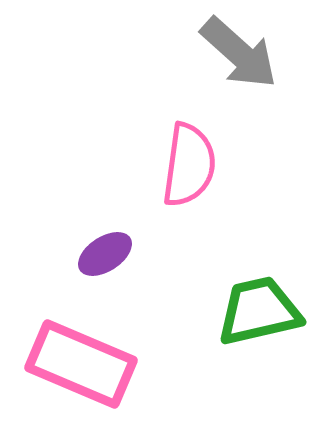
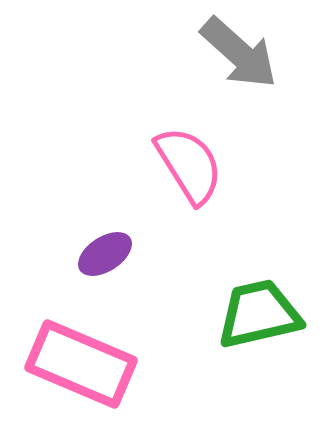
pink semicircle: rotated 40 degrees counterclockwise
green trapezoid: moved 3 px down
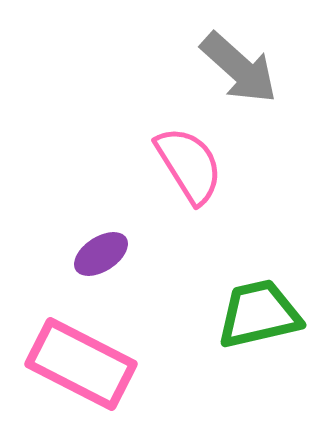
gray arrow: moved 15 px down
purple ellipse: moved 4 px left
pink rectangle: rotated 4 degrees clockwise
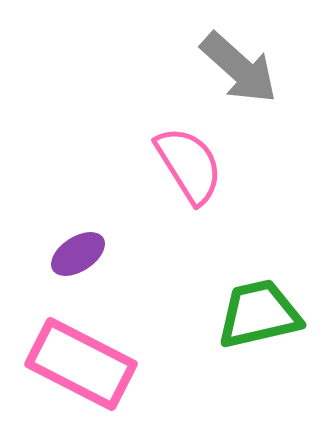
purple ellipse: moved 23 px left
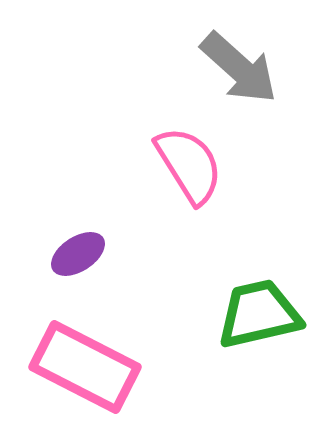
pink rectangle: moved 4 px right, 3 px down
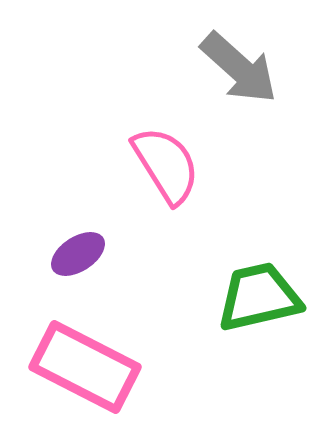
pink semicircle: moved 23 px left
green trapezoid: moved 17 px up
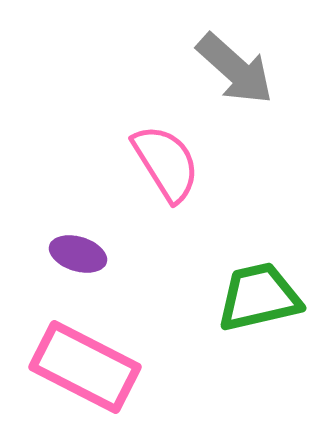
gray arrow: moved 4 px left, 1 px down
pink semicircle: moved 2 px up
purple ellipse: rotated 50 degrees clockwise
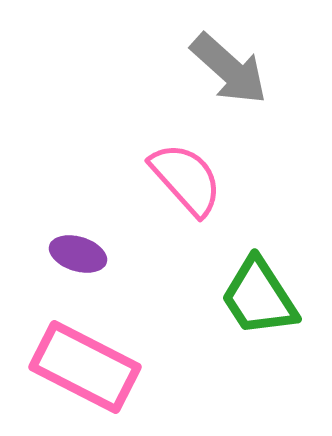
gray arrow: moved 6 px left
pink semicircle: moved 20 px right, 16 px down; rotated 10 degrees counterclockwise
green trapezoid: rotated 110 degrees counterclockwise
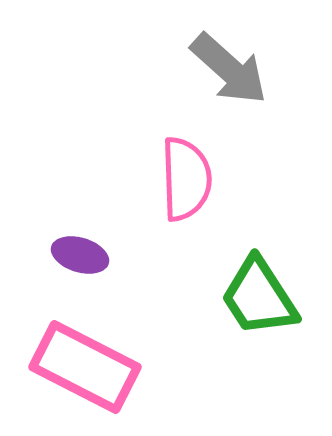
pink semicircle: rotated 40 degrees clockwise
purple ellipse: moved 2 px right, 1 px down
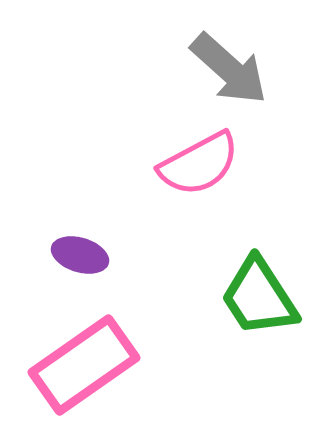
pink semicircle: moved 13 px right, 15 px up; rotated 64 degrees clockwise
pink rectangle: moved 1 px left, 2 px up; rotated 62 degrees counterclockwise
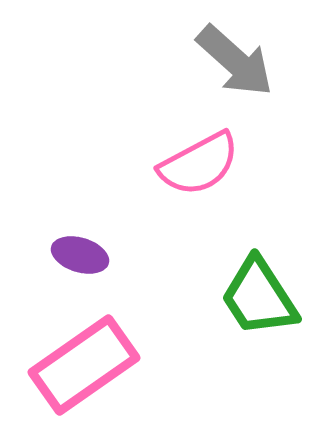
gray arrow: moved 6 px right, 8 px up
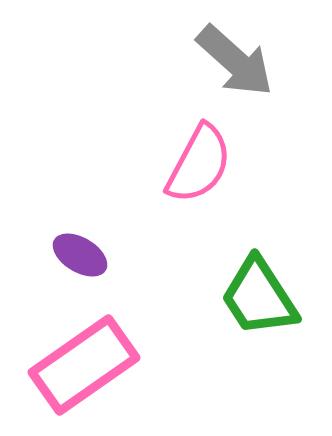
pink semicircle: rotated 34 degrees counterclockwise
purple ellipse: rotated 14 degrees clockwise
